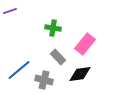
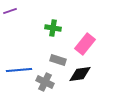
gray rectangle: moved 3 px down; rotated 28 degrees counterclockwise
blue line: rotated 35 degrees clockwise
gray cross: moved 1 px right, 2 px down; rotated 12 degrees clockwise
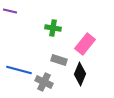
purple line: rotated 32 degrees clockwise
gray rectangle: moved 1 px right
blue line: rotated 20 degrees clockwise
black diamond: rotated 60 degrees counterclockwise
gray cross: moved 1 px left
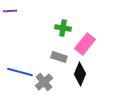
purple line: rotated 16 degrees counterclockwise
green cross: moved 10 px right
gray rectangle: moved 3 px up
blue line: moved 1 px right, 2 px down
gray cross: rotated 24 degrees clockwise
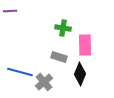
pink rectangle: moved 1 px down; rotated 40 degrees counterclockwise
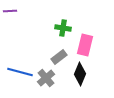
pink rectangle: rotated 15 degrees clockwise
gray rectangle: rotated 56 degrees counterclockwise
gray cross: moved 2 px right, 4 px up
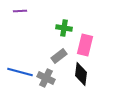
purple line: moved 10 px right
green cross: moved 1 px right
gray rectangle: moved 1 px up
black diamond: moved 1 px right; rotated 15 degrees counterclockwise
gray cross: rotated 24 degrees counterclockwise
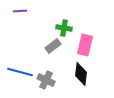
gray rectangle: moved 6 px left, 10 px up
gray cross: moved 2 px down
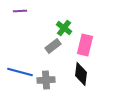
green cross: rotated 28 degrees clockwise
gray cross: rotated 30 degrees counterclockwise
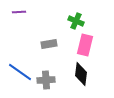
purple line: moved 1 px left, 1 px down
green cross: moved 12 px right, 7 px up; rotated 14 degrees counterclockwise
gray rectangle: moved 4 px left, 2 px up; rotated 28 degrees clockwise
blue line: rotated 20 degrees clockwise
